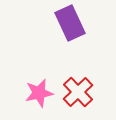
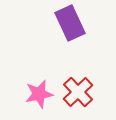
pink star: moved 1 px down
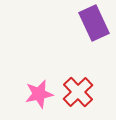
purple rectangle: moved 24 px right
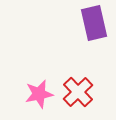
purple rectangle: rotated 12 degrees clockwise
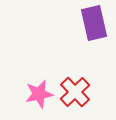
red cross: moved 3 px left
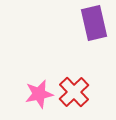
red cross: moved 1 px left
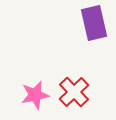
pink star: moved 4 px left, 1 px down
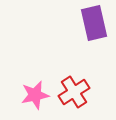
red cross: rotated 12 degrees clockwise
